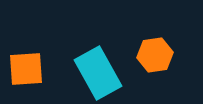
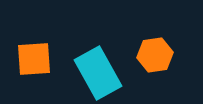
orange square: moved 8 px right, 10 px up
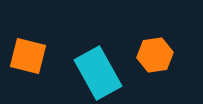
orange square: moved 6 px left, 3 px up; rotated 18 degrees clockwise
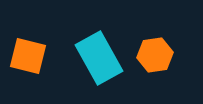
cyan rectangle: moved 1 px right, 15 px up
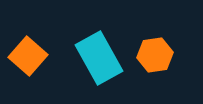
orange square: rotated 27 degrees clockwise
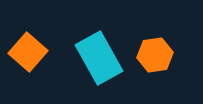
orange square: moved 4 px up
